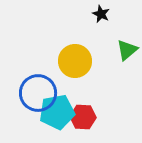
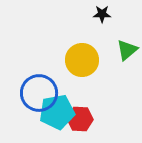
black star: moved 1 px right; rotated 24 degrees counterclockwise
yellow circle: moved 7 px right, 1 px up
blue circle: moved 1 px right
red hexagon: moved 3 px left, 2 px down
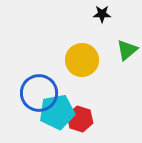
red hexagon: rotated 15 degrees clockwise
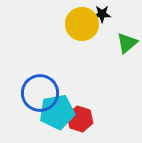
green triangle: moved 7 px up
yellow circle: moved 36 px up
blue circle: moved 1 px right
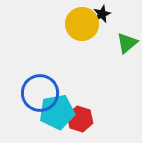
black star: rotated 24 degrees counterclockwise
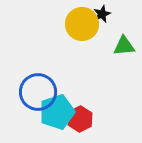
green triangle: moved 3 px left, 3 px down; rotated 35 degrees clockwise
blue circle: moved 2 px left, 1 px up
cyan pentagon: rotated 8 degrees counterclockwise
red hexagon: rotated 15 degrees clockwise
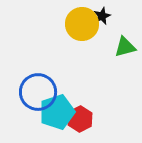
black star: moved 2 px down
green triangle: moved 1 px right, 1 px down; rotated 10 degrees counterclockwise
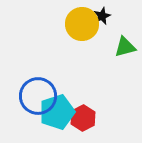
blue circle: moved 4 px down
red hexagon: moved 3 px right, 1 px up
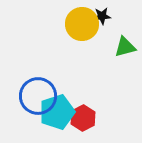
black star: rotated 18 degrees clockwise
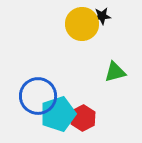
green triangle: moved 10 px left, 25 px down
cyan pentagon: moved 1 px right, 2 px down
